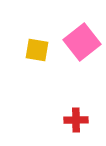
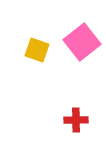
yellow square: rotated 10 degrees clockwise
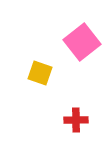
yellow square: moved 3 px right, 23 px down
